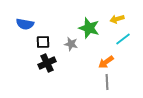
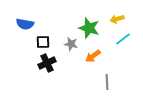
orange arrow: moved 13 px left, 6 px up
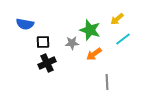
yellow arrow: rotated 24 degrees counterclockwise
green star: moved 1 px right, 2 px down
gray star: moved 1 px right, 1 px up; rotated 16 degrees counterclockwise
orange arrow: moved 1 px right, 2 px up
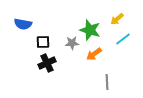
blue semicircle: moved 2 px left
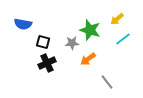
black square: rotated 16 degrees clockwise
orange arrow: moved 6 px left, 5 px down
gray line: rotated 35 degrees counterclockwise
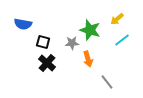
cyan line: moved 1 px left, 1 px down
orange arrow: rotated 70 degrees counterclockwise
black cross: rotated 24 degrees counterclockwise
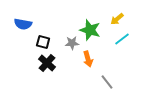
cyan line: moved 1 px up
